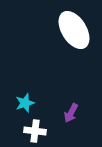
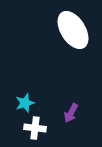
white ellipse: moved 1 px left
white cross: moved 3 px up
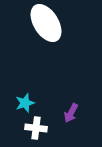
white ellipse: moved 27 px left, 7 px up
white cross: moved 1 px right
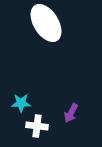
cyan star: moved 4 px left; rotated 18 degrees clockwise
white cross: moved 1 px right, 2 px up
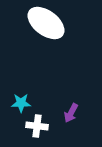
white ellipse: rotated 21 degrees counterclockwise
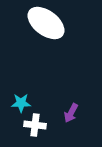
white cross: moved 2 px left, 1 px up
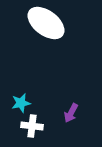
cyan star: rotated 12 degrees counterclockwise
white cross: moved 3 px left, 1 px down
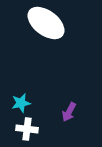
purple arrow: moved 2 px left, 1 px up
white cross: moved 5 px left, 3 px down
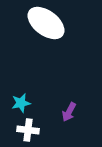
white cross: moved 1 px right, 1 px down
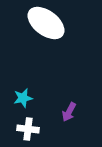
cyan star: moved 2 px right, 5 px up
white cross: moved 1 px up
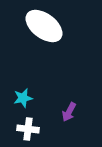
white ellipse: moved 2 px left, 3 px down
